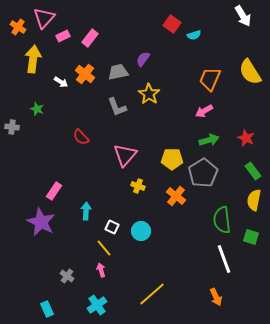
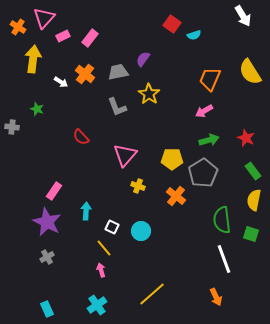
purple star at (41, 222): moved 6 px right
green square at (251, 237): moved 3 px up
gray cross at (67, 276): moved 20 px left, 19 px up; rotated 24 degrees clockwise
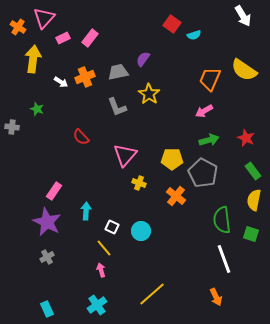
pink rectangle at (63, 36): moved 2 px down
yellow semicircle at (250, 72): moved 6 px left, 2 px up; rotated 24 degrees counterclockwise
orange cross at (85, 74): moved 3 px down; rotated 30 degrees clockwise
gray pentagon at (203, 173): rotated 12 degrees counterclockwise
yellow cross at (138, 186): moved 1 px right, 3 px up
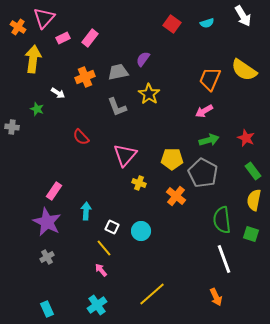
cyan semicircle at (194, 35): moved 13 px right, 12 px up
white arrow at (61, 82): moved 3 px left, 11 px down
pink arrow at (101, 270): rotated 24 degrees counterclockwise
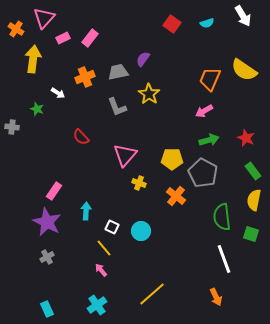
orange cross at (18, 27): moved 2 px left, 2 px down
green semicircle at (222, 220): moved 3 px up
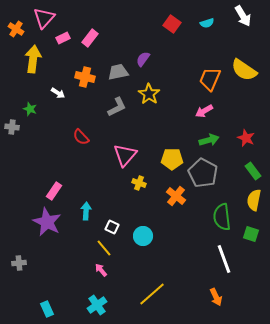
orange cross at (85, 77): rotated 36 degrees clockwise
gray L-shape at (117, 107): rotated 95 degrees counterclockwise
green star at (37, 109): moved 7 px left
cyan circle at (141, 231): moved 2 px right, 5 px down
gray cross at (47, 257): moved 28 px left, 6 px down; rotated 24 degrees clockwise
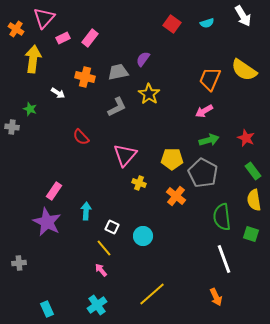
yellow semicircle at (254, 200): rotated 20 degrees counterclockwise
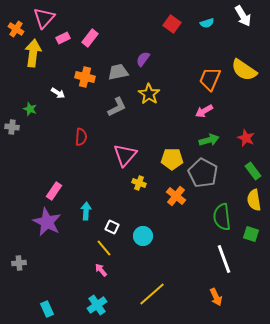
yellow arrow at (33, 59): moved 6 px up
red semicircle at (81, 137): rotated 132 degrees counterclockwise
